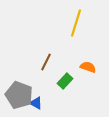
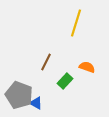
orange semicircle: moved 1 px left
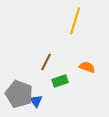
yellow line: moved 1 px left, 2 px up
green rectangle: moved 5 px left; rotated 28 degrees clockwise
gray pentagon: moved 1 px up
blue triangle: moved 2 px up; rotated 24 degrees clockwise
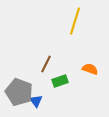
brown line: moved 2 px down
orange semicircle: moved 3 px right, 2 px down
gray pentagon: moved 2 px up
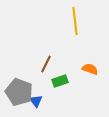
yellow line: rotated 24 degrees counterclockwise
